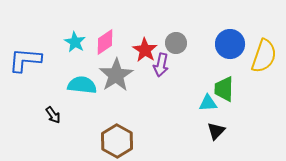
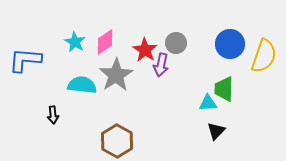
black arrow: rotated 30 degrees clockwise
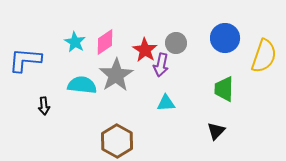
blue circle: moved 5 px left, 6 px up
cyan triangle: moved 42 px left
black arrow: moved 9 px left, 9 px up
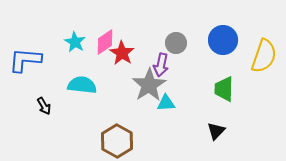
blue circle: moved 2 px left, 2 px down
red star: moved 23 px left, 3 px down
gray star: moved 33 px right, 10 px down
black arrow: rotated 24 degrees counterclockwise
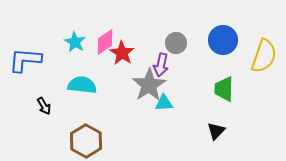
cyan triangle: moved 2 px left
brown hexagon: moved 31 px left
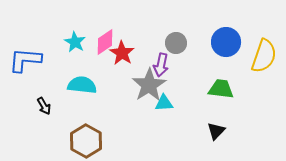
blue circle: moved 3 px right, 2 px down
green trapezoid: moved 3 px left; rotated 96 degrees clockwise
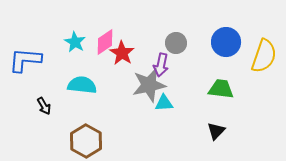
gray star: rotated 20 degrees clockwise
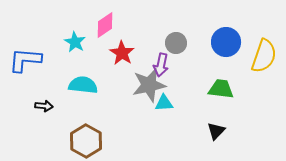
pink diamond: moved 17 px up
cyan semicircle: moved 1 px right
black arrow: rotated 54 degrees counterclockwise
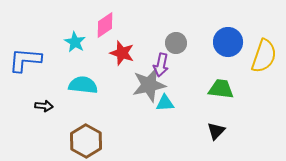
blue circle: moved 2 px right
red star: rotated 15 degrees counterclockwise
cyan triangle: moved 1 px right
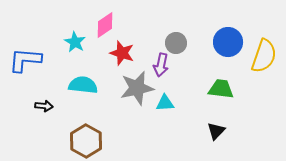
gray star: moved 12 px left, 3 px down
